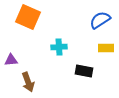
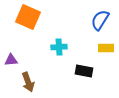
blue semicircle: rotated 25 degrees counterclockwise
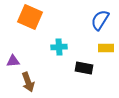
orange square: moved 2 px right
purple triangle: moved 2 px right, 1 px down
black rectangle: moved 3 px up
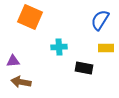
brown arrow: moved 7 px left; rotated 120 degrees clockwise
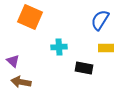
purple triangle: rotated 48 degrees clockwise
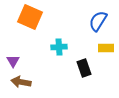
blue semicircle: moved 2 px left, 1 px down
purple triangle: rotated 16 degrees clockwise
black rectangle: rotated 60 degrees clockwise
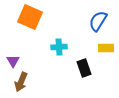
brown arrow: rotated 78 degrees counterclockwise
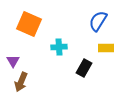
orange square: moved 1 px left, 7 px down
black rectangle: rotated 48 degrees clockwise
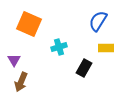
cyan cross: rotated 14 degrees counterclockwise
purple triangle: moved 1 px right, 1 px up
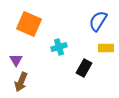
purple triangle: moved 2 px right
